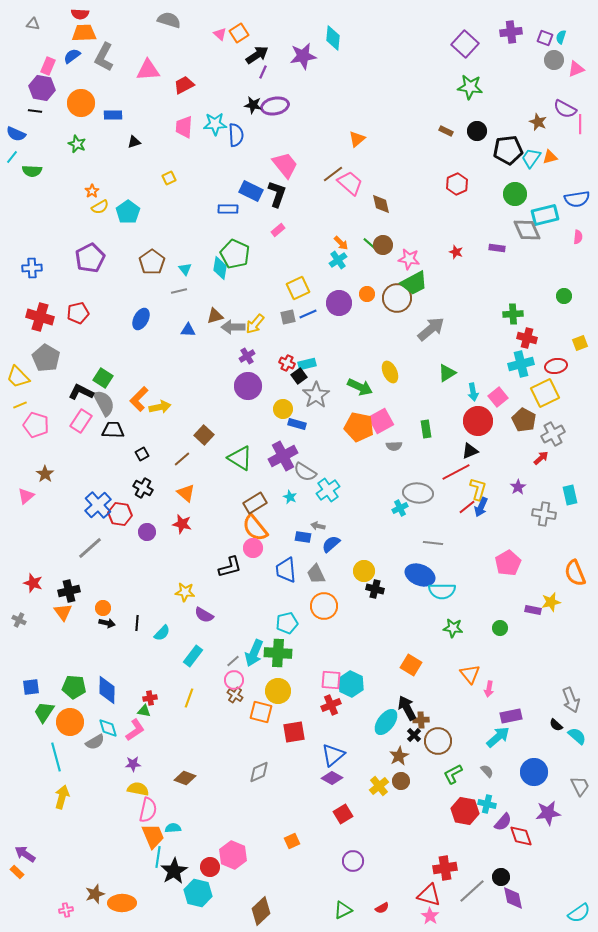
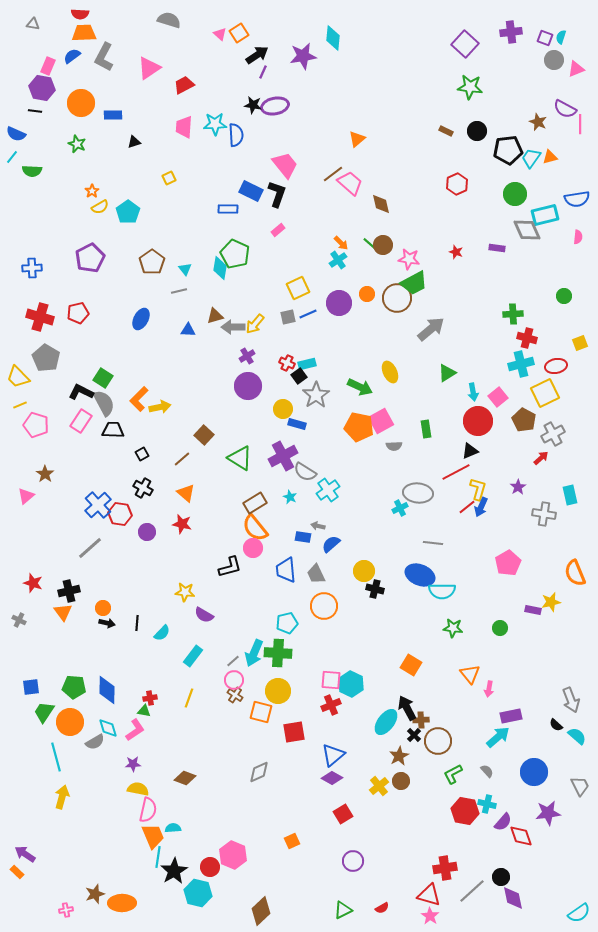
pink triangle at (148, 70): moved 1 px right, 2 px up; rotated 30 degrees counterclockwise
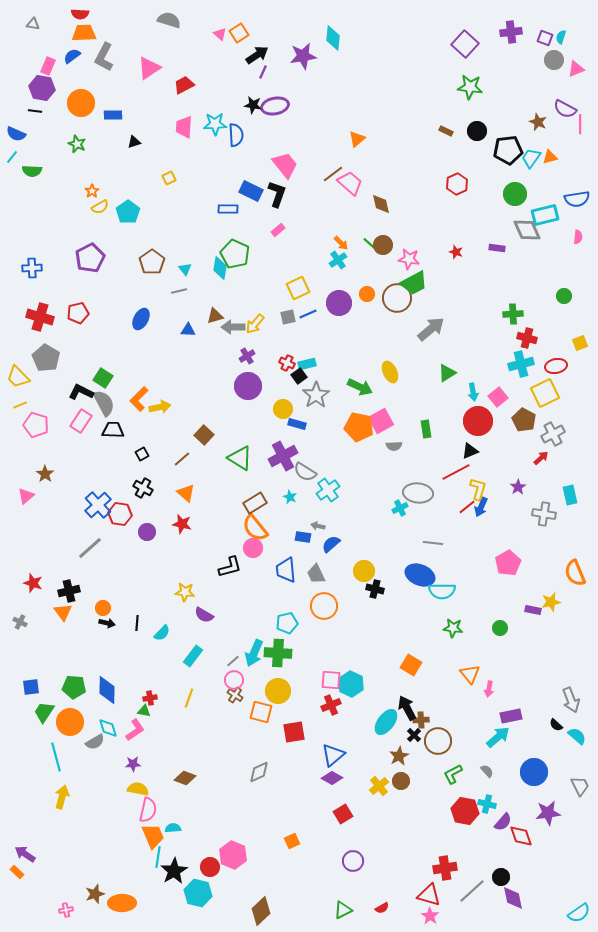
gray cross at (19, 620): moved 1 px right, 2 px down
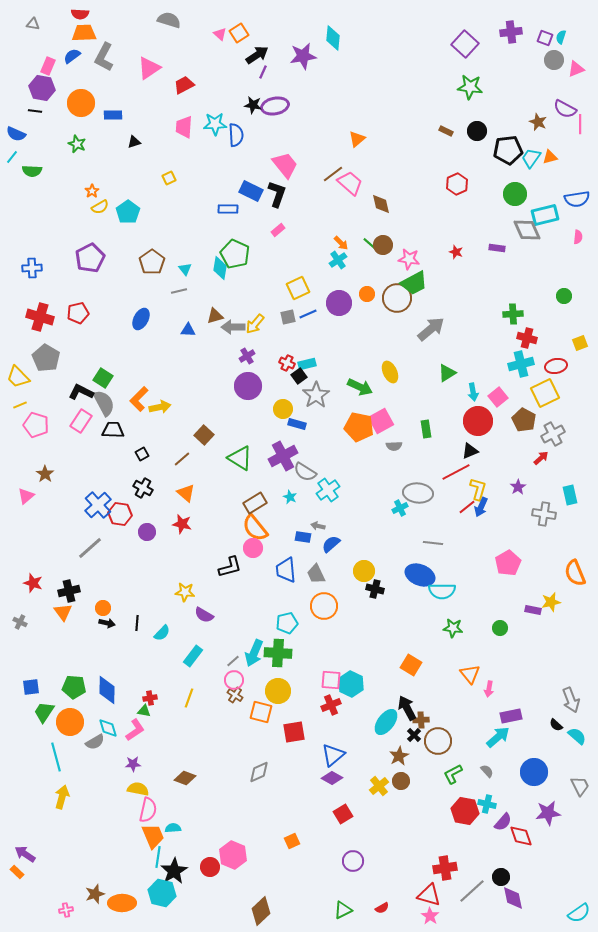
cyan hexagon at (198, 893): moved 36 px left
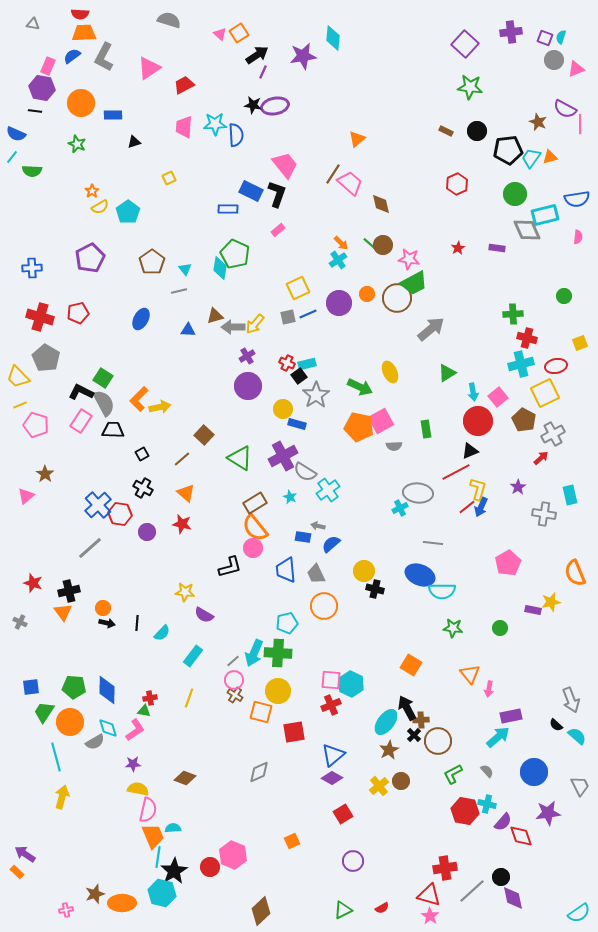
brown line at (333, 174): rotated 20 degrees counterclockwise
red star at (456, 252): moved 2 px right, 4 px up; rotated 24 degrees clockwise
brown star at (399, 756): moved 10 px left, 6 px up
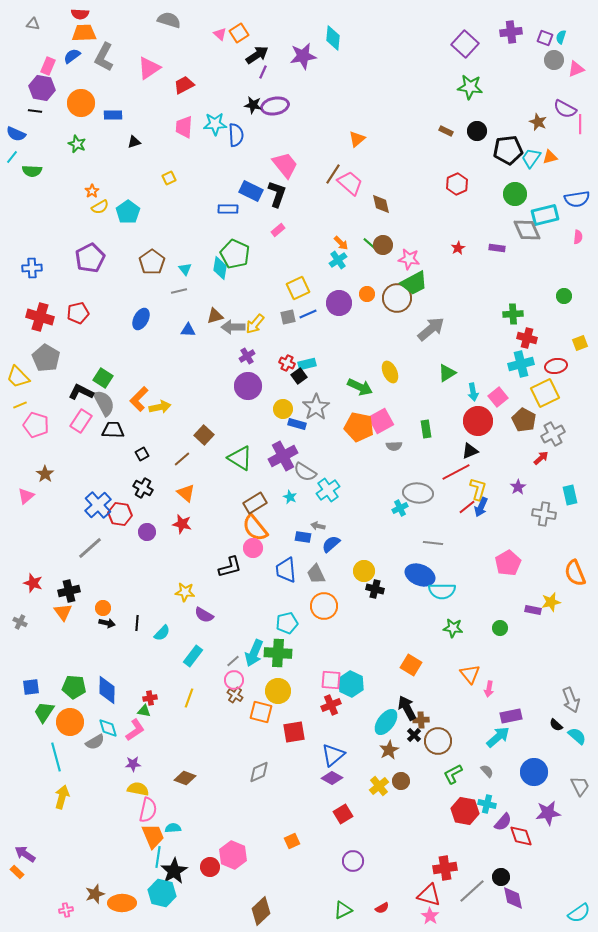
gray star at (316, 395): moved 12 px down
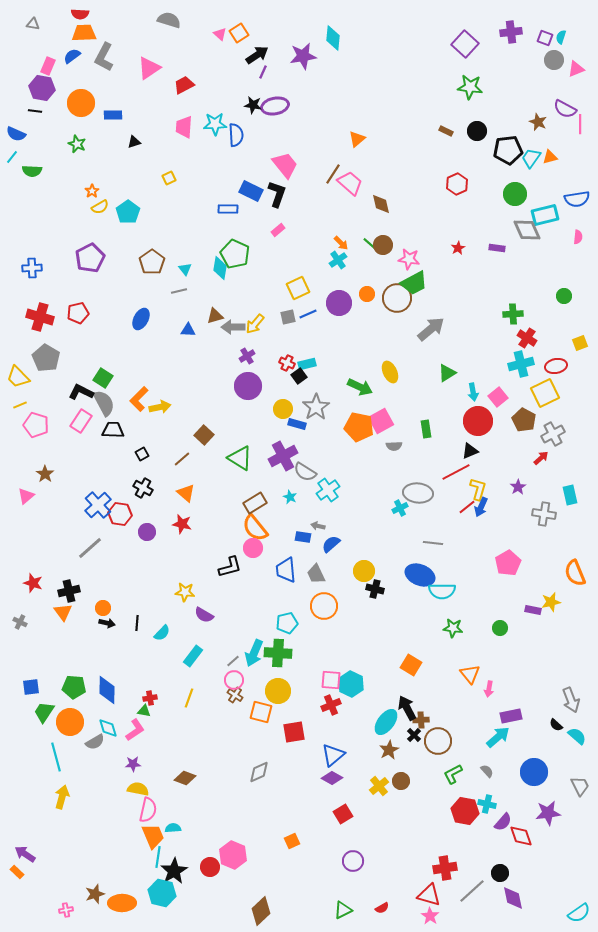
red cross at (527, 338): rotated 18 degrees clockwise
black circle at (501, 877): moved 1 px left, 4 px up
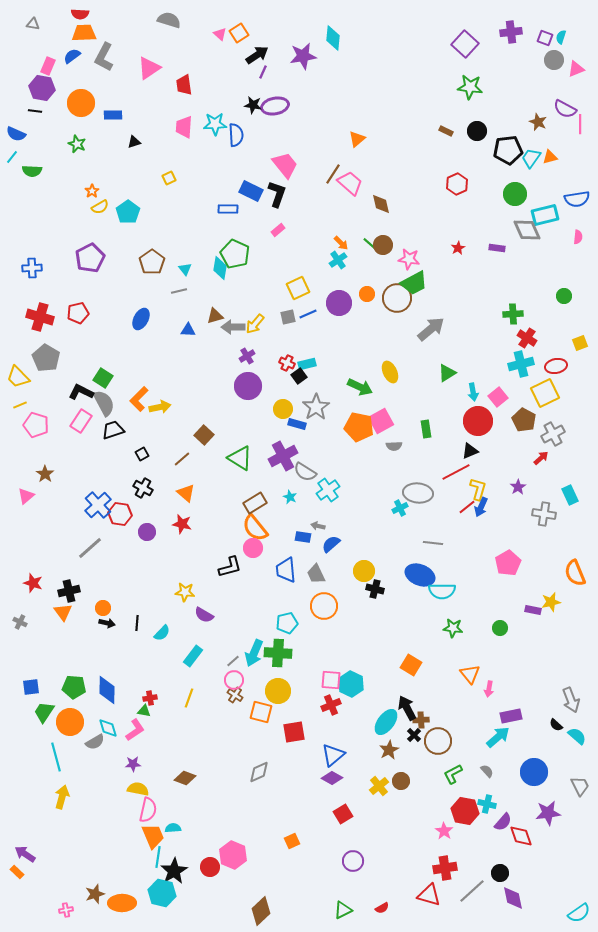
red trapezoid at (184, 85): rotated 70 degrees counterclockwise
black trapezoid at (113, 430): rotated 20 degrees counterclockwise
cyan rectangle at (570, 495): rotated 12 degrees counterclockwise
pink star at (430, 916): moved 14 px right, 85 px up
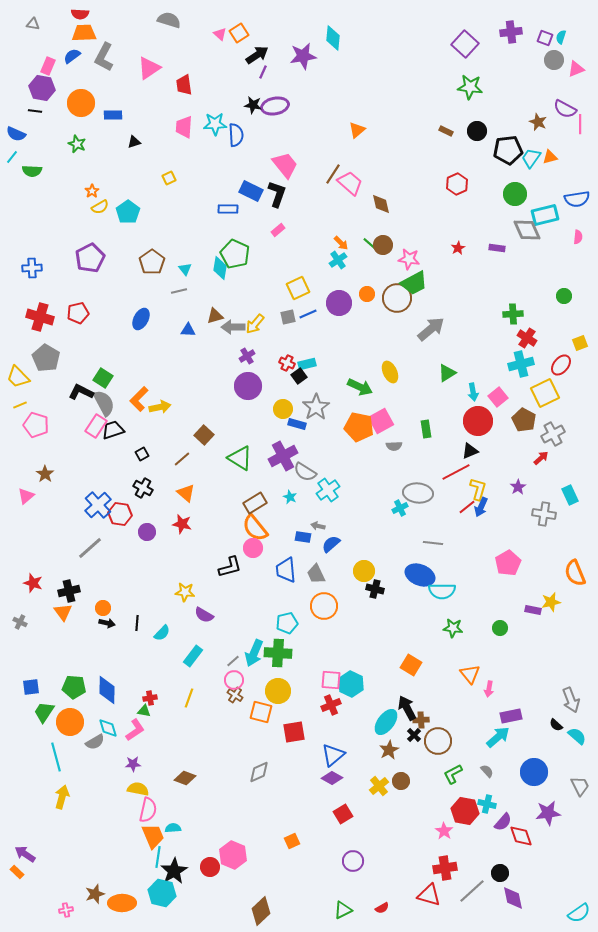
orange triangle at (357, 139): moved 9 px up
red ellipse at (556, 366): moved 5 px right, 1 px up; rotated 40 degrees counterclockwise
pink rectangle at (81, 421): moved 15 px right, 5 px down
